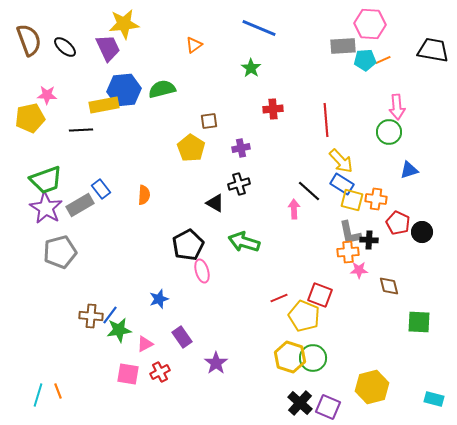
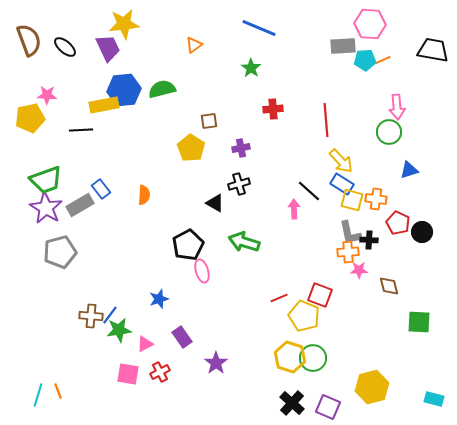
black cross at (300, 403): moved 8 px left
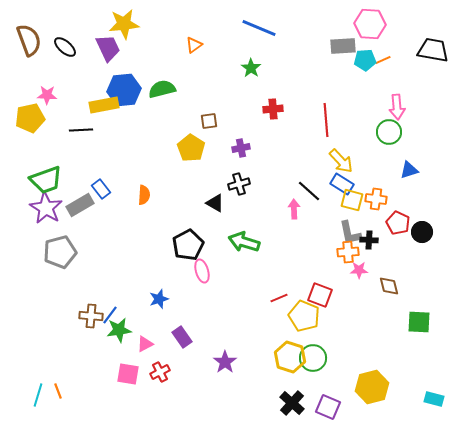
purple star at (216, 363): moved 9 px right, 1 px up
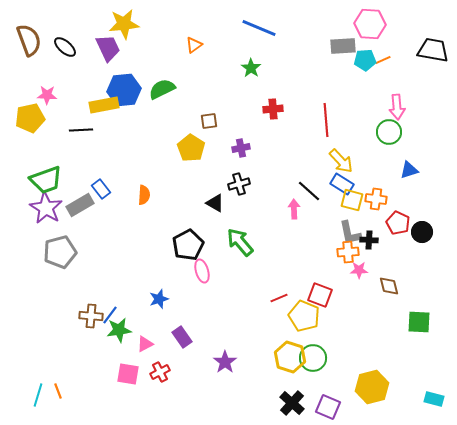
green semicircle at (162, 89): rotated 12 degrees counterclockwise
green arrow at (244, 242): moved 4 px left; rotated 32 degrees clockwise
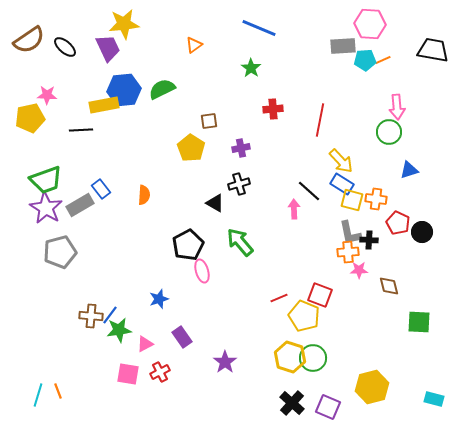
brown semicircle at (29, 40): rotated 76 degrees clockwise
red line at (326, 120): moved 6 px left; rotated 16 degrees clockwise
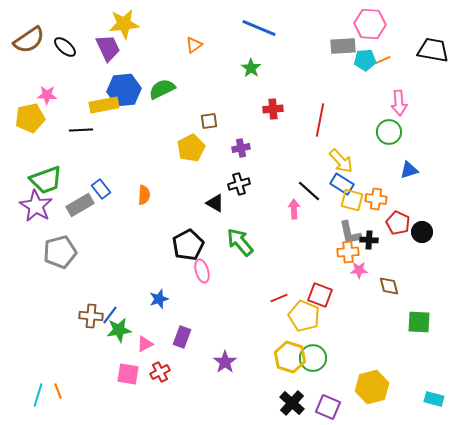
pink arrow at (397, 107): moved 2 px right, 4 px up
yellow pentagon at (191, 148): rotated 12 degrees clockwise
purple star at (46, 208): moved 10 px left, 2 px up
purple rectangle at (182, 337): rotated 55 degrees clockwise
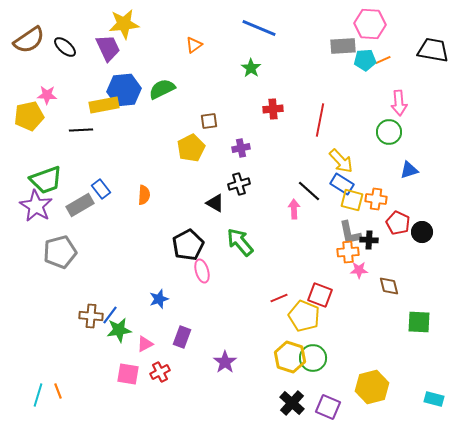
yellow pentagon at (30, 118): moved 1 px left, 2 px up
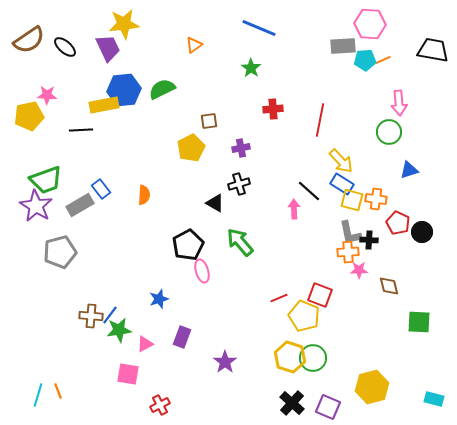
red cross at (160, 372): moved 33 px down
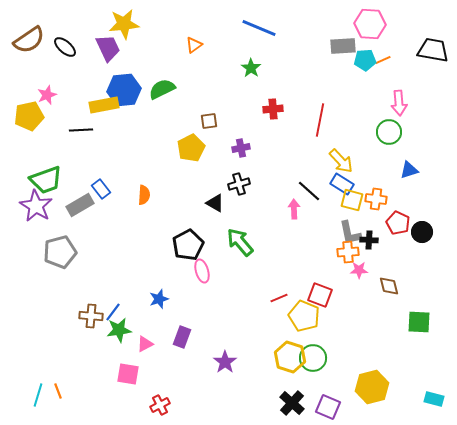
pink star at (47, 95): rotated 24 degrees counterclockwise
blue line at (110, 315): moved 3 px right, 3 px up
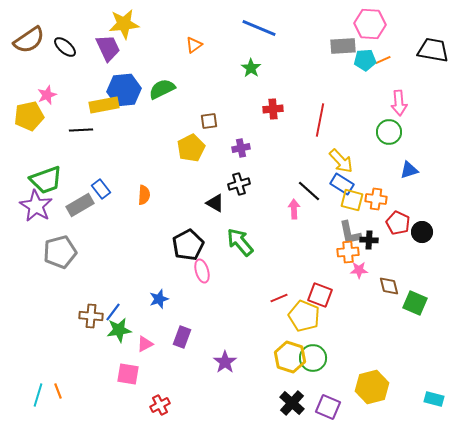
green square at (419, 322): moved 4 px left, 19 px up; rotated 20 degrees clockwise
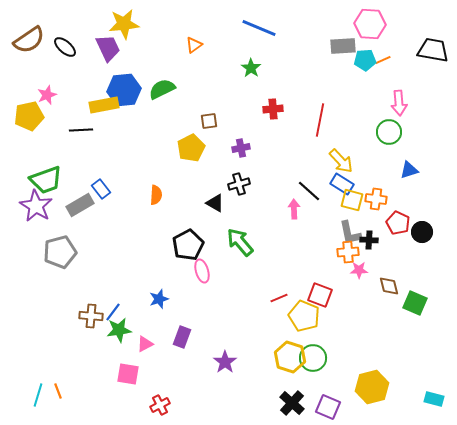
orange semicircle at (144, 195): moved 12 px right
